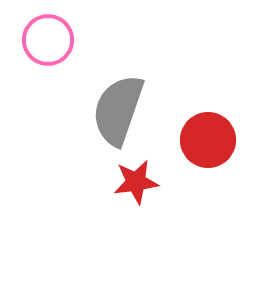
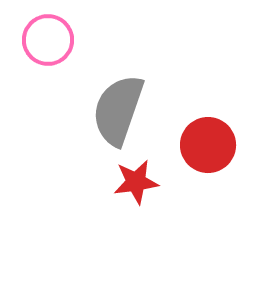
red circle: moved 5 px down
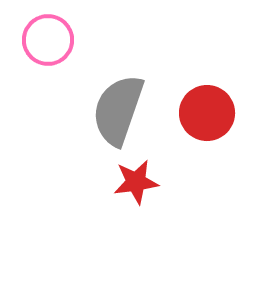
red circle: moved 1 px left, 32 px up
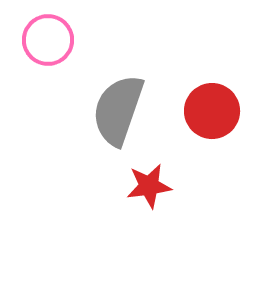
red circle: moved 5 px right, 2 px up
red star: moved 13 px right, 4 px down
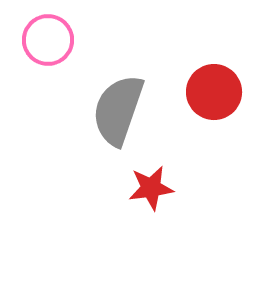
red circle: moved 2 px right, 19 px up
red star: moved 2 px right, 2 px down
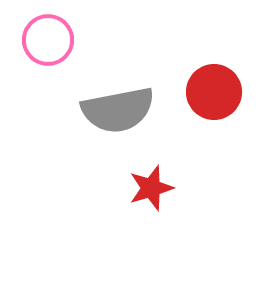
gray semicircle: rotated 120 degrees counterclockwise
red star: rotated 9 degrees counterclockwise
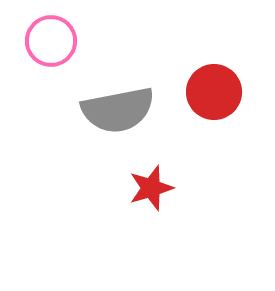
pink circle: moved 3 px right, 1 px down
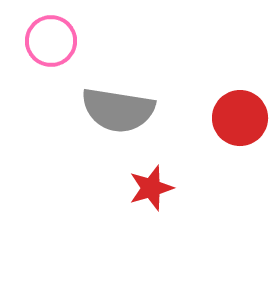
red circle: moved 26 px right, 26 px down
gray semicircle: rotated 20 degrees clockwise
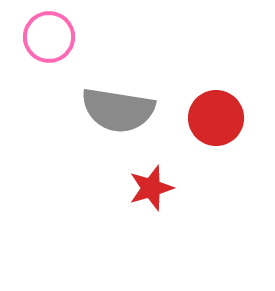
pink circle: moved 2 px left, 4 px up
red circle: moved 24 px left
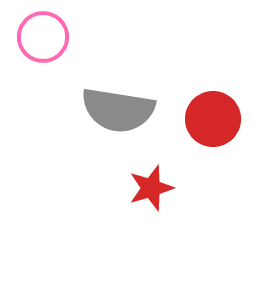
pink circle: moved 6 px left
red circle: moved 3 px left, 1 px down
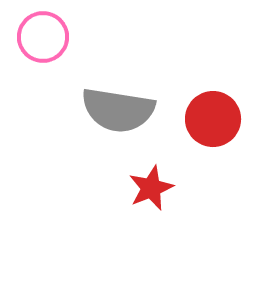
red star: rotated 6 degrees counterclockwise
